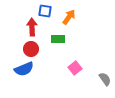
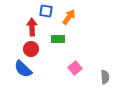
blue square: moved 1 px right
blue semicircle: moved 1 px left; rotated 66 degrees clockwise
gray semicircle: moved 2 px up; rotated 32 degrees clockwise
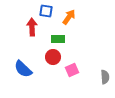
red circle: moved 22 px right, 8 px down
pink square: moved 3 px left, 2 px down; rotated 16 degrees clockwise
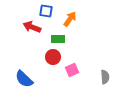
orange arrow: moved 1 px right, 2 px down
red arrow: rotated 66 degrees counterclockwise
blue semicircle: moved 1 px right, 10 px down
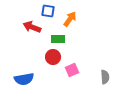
blue square: moved 2 px right
blue semicircle: rotated 54 degrees counterclockwise
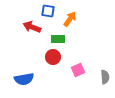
pink square: moved 6 px right
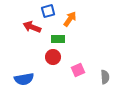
blue square: rotated 24 degrees counterclockwise
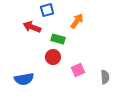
blue square: moved 1 px left, 1 px up
orange arrow: moved 7 px right, 2 px down
green rectangle: rotated 16 degrees clockwise
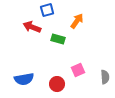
red circle: moved 4 px right, 27 px down
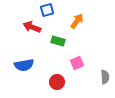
green rectangle: moved 2 px down
pink square: moved 1 px left, 7 px up
blue semicircle: moved 14 px up
red circle: moved 2 px up
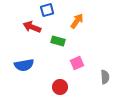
red circle: moved 3 px right, 5 px down
